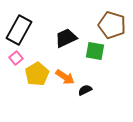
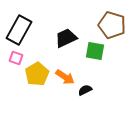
pink square: rotated 32 degrees counterclockwise
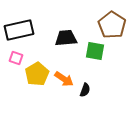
brown pentagon: rotated 16 degrees clockwise
black rectangle: rotated 48 degrees clockwise
black trapezoid: rotated 20 degrees clockwise
orange arrow: moved 1 px left, 2 px down
black semicircle: rotated 136 degrees clockwise
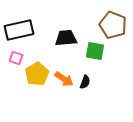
brown pentagon: moved 1 px right; rotated 12 degrees counterclockwise
black semicircle: moved 8 px up
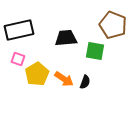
pink square: moved 2 px right, 1 px down
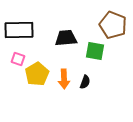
black rectangle: rotated 12 degrees clockwise
orange arrow: rotated 54 degrees clockwise
